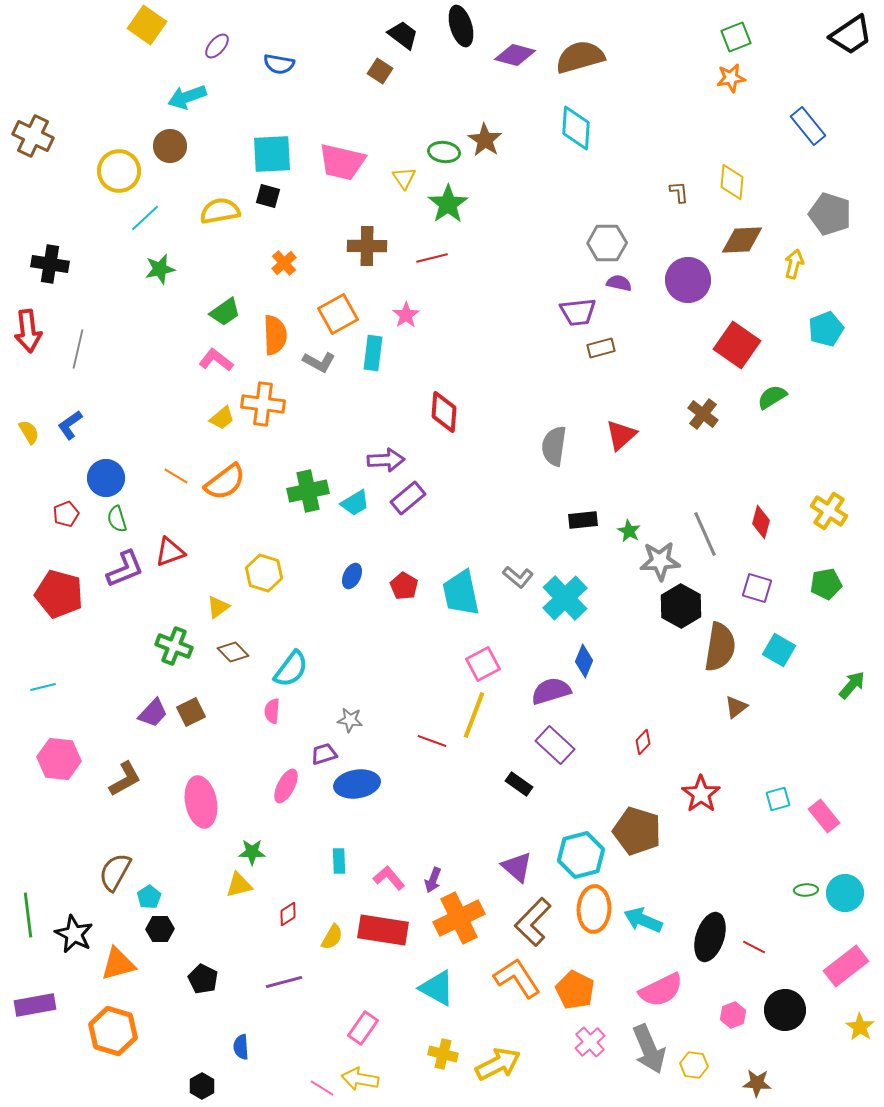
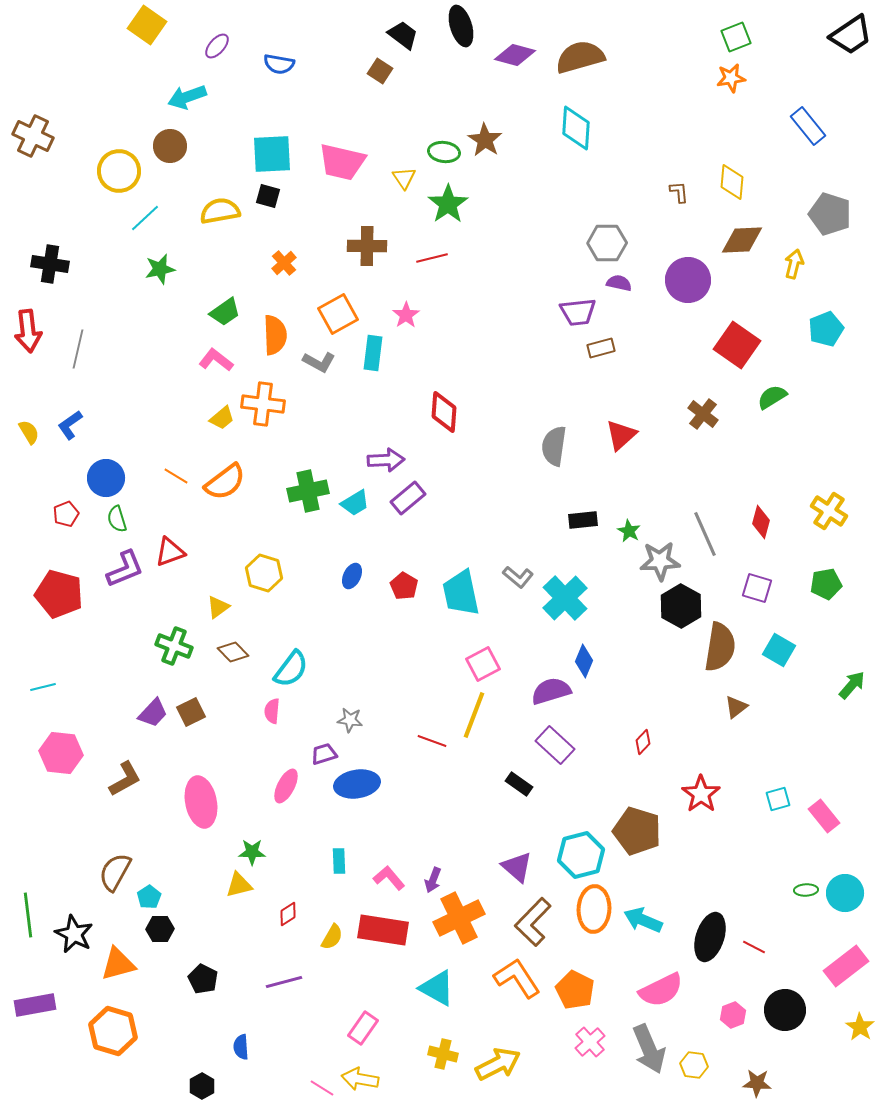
pink hexagon at (59, 759): moved 2 px right, 6 px up
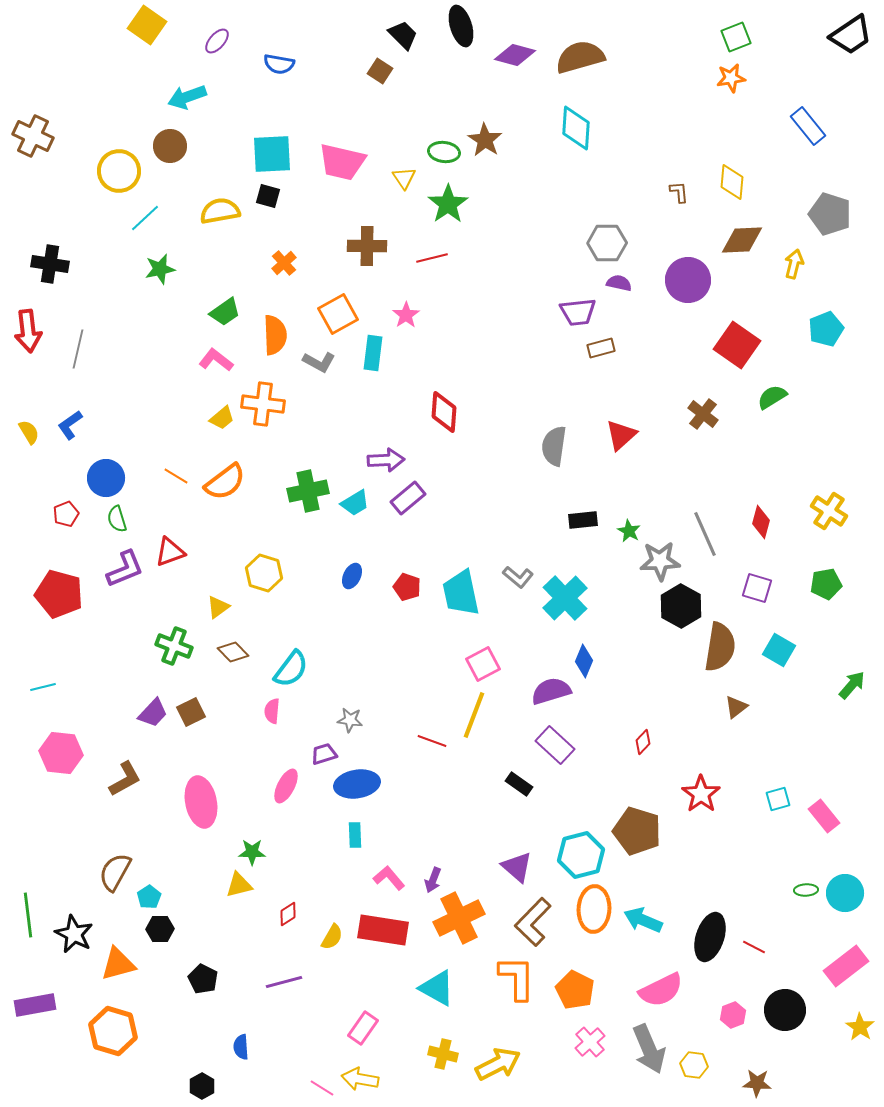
black trapezoid at (403, 35): rotated 8 degrees clockwise
purple ellipse at (217, 46): moved 5 px up
red pentagon at (404, 586): moved 3 px right, 1 px down; rotated 12 degrees counterclockwise
cyan rectangle at (339, 861): moved 16 px right, 26 px up
orange L-shape at (517, 978): rotated 33 degrees clockwise
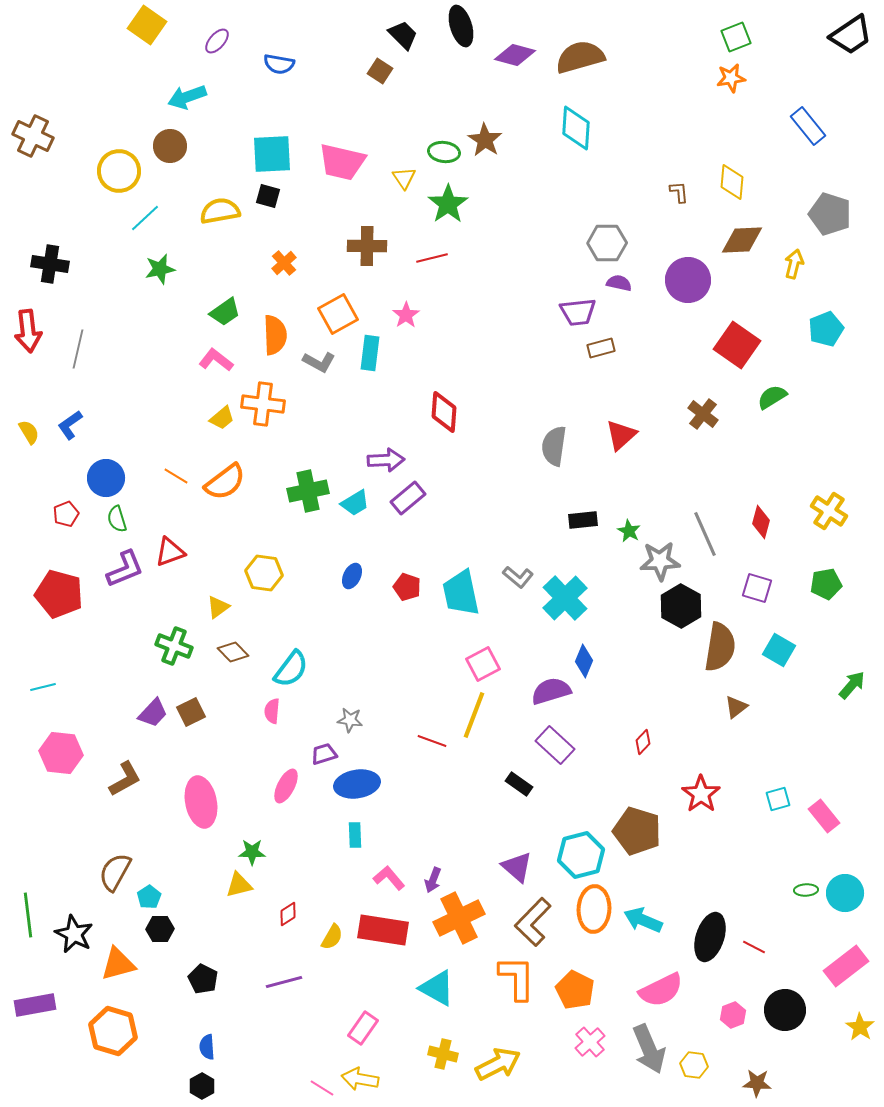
cyan rectangle at (373, 353): moved 3 px left
yellow hexagon at (264, 573): rotated 9 degrees counterclockwise
blue semicircle at (241, 1047): moved 34 px left
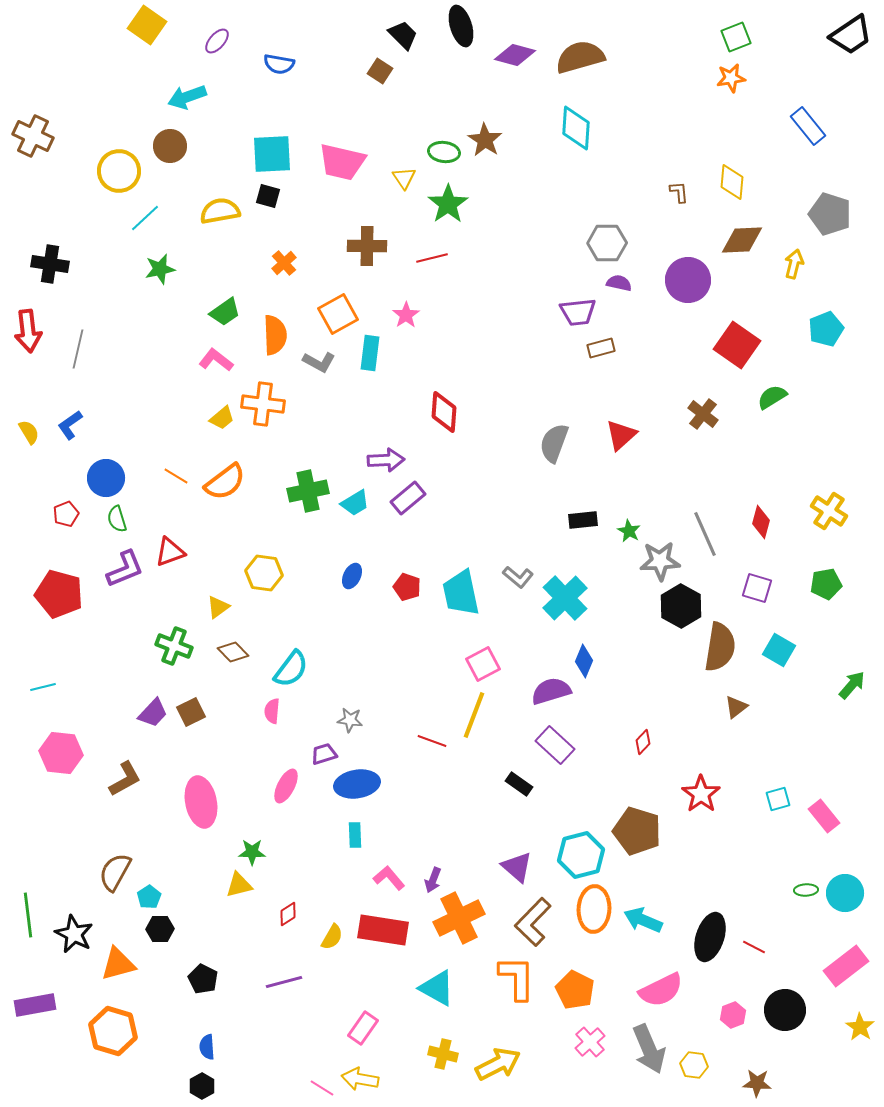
gray semicircle at (554, 446): moved 3 px up; rotated 12 degrees clockwise
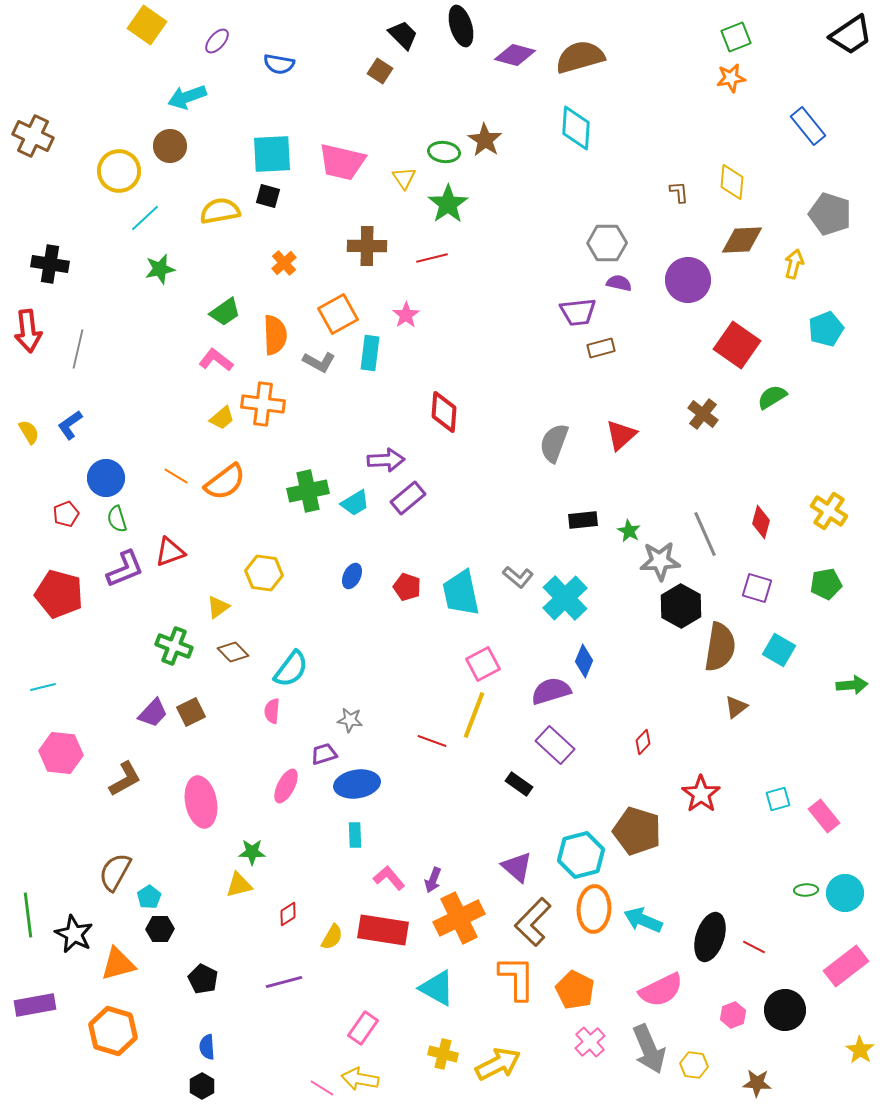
green arrow at (852, 685): rotated 44 degrees clockwise
yellow star at (860, 1027): moved 23 px down
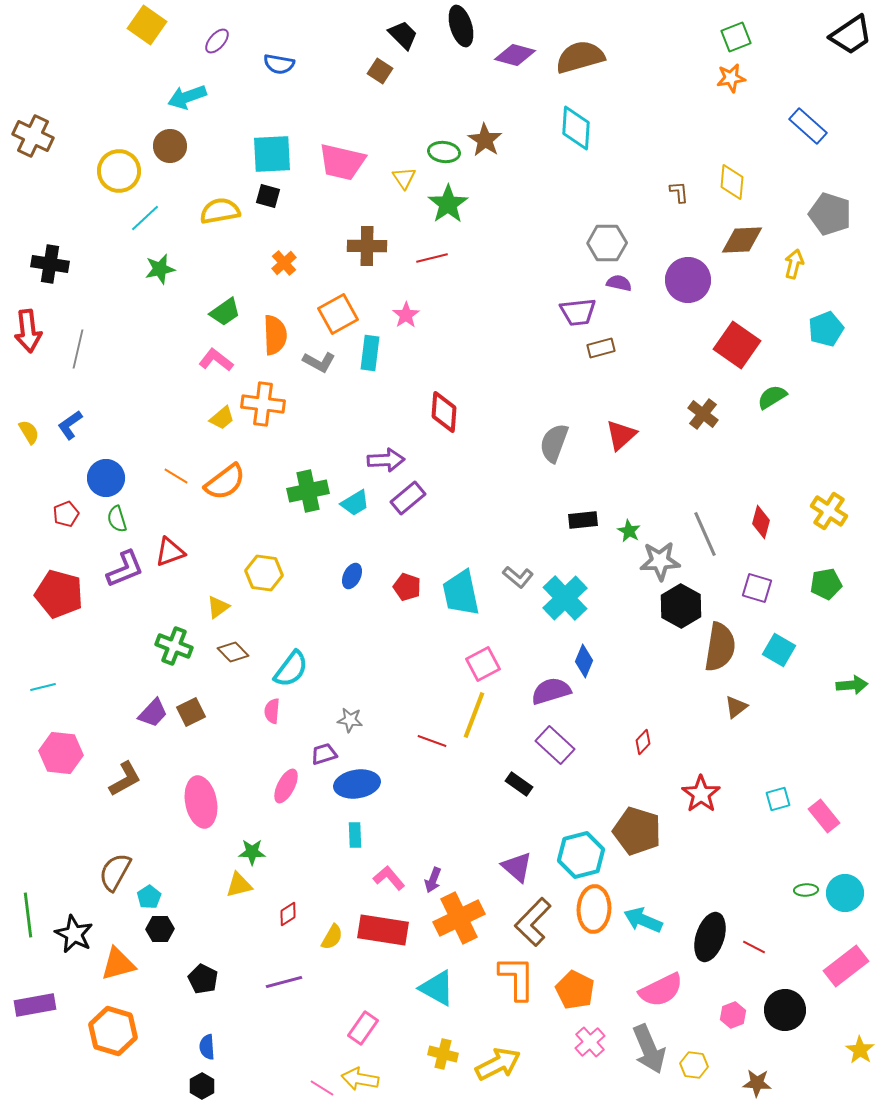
blue rectangle at (808, 126): rotated 9 degrees counterclockwise
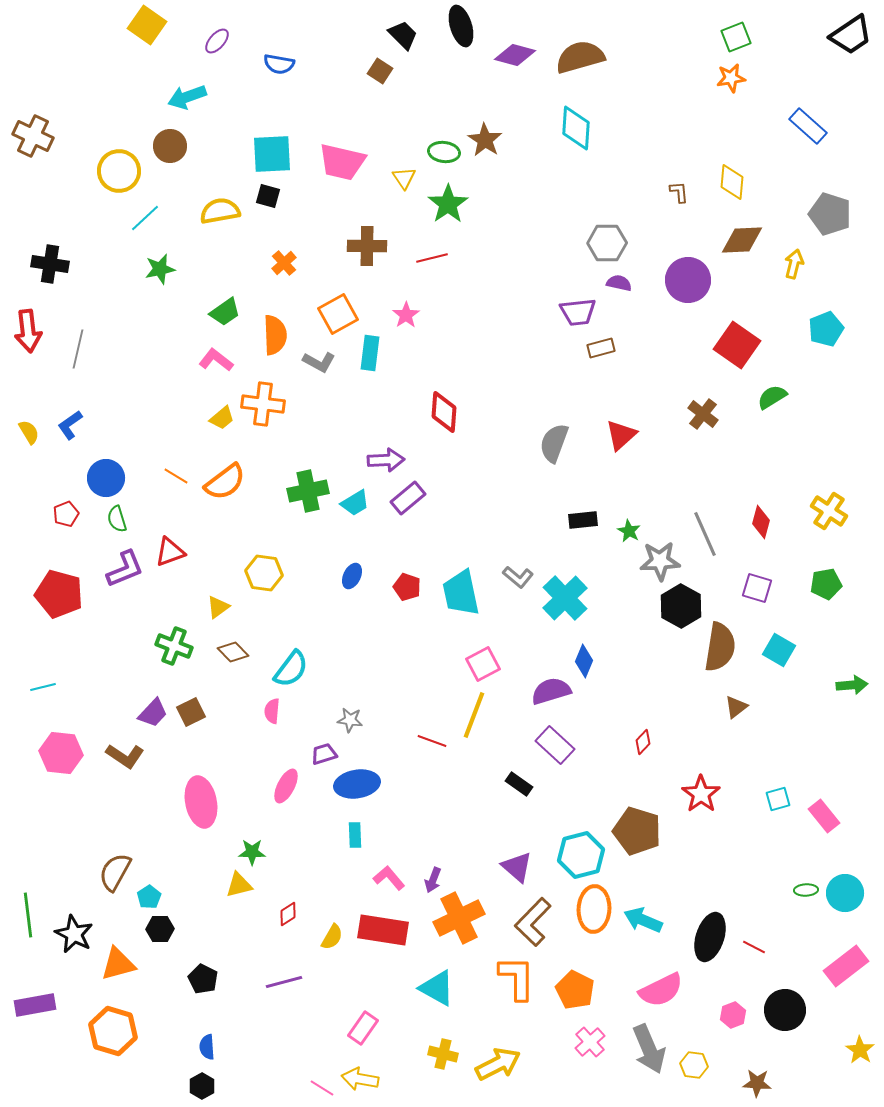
brown L-shape at (125, 779): moved 23 px up; rotated 63 degrees clockwise
